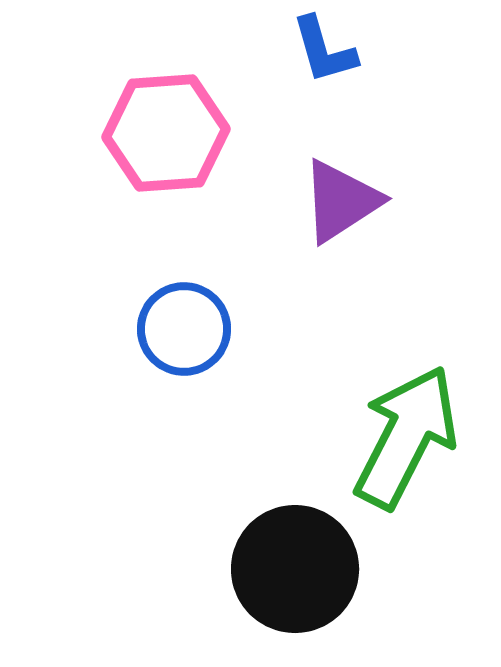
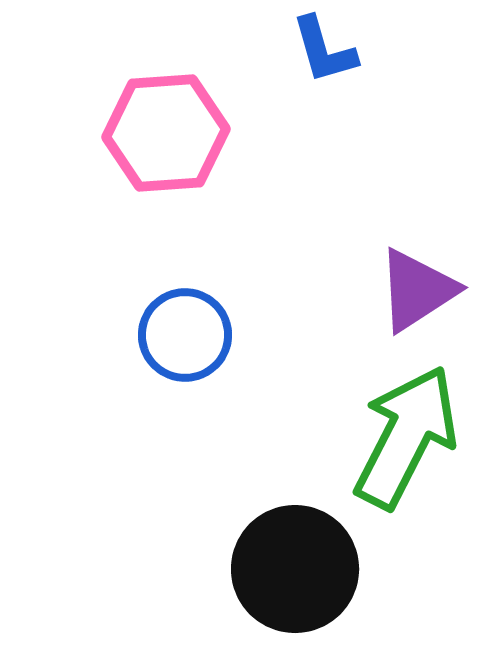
purple triangle: moved 76 px right, 89 px down
blue circle: moved 1 px right, 6 px down
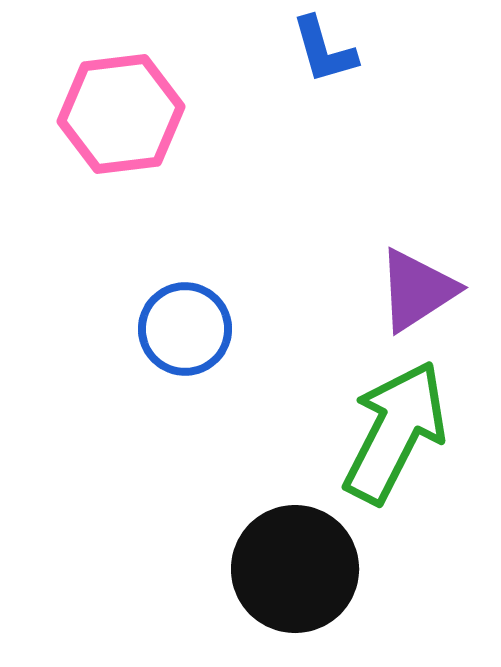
pink hexagon: moved 45 px left, 19 px up; rotated 3 degrees counterclockwise
blue circle: moved 6 px up
green arrow: moved 11 px left, 5 px up
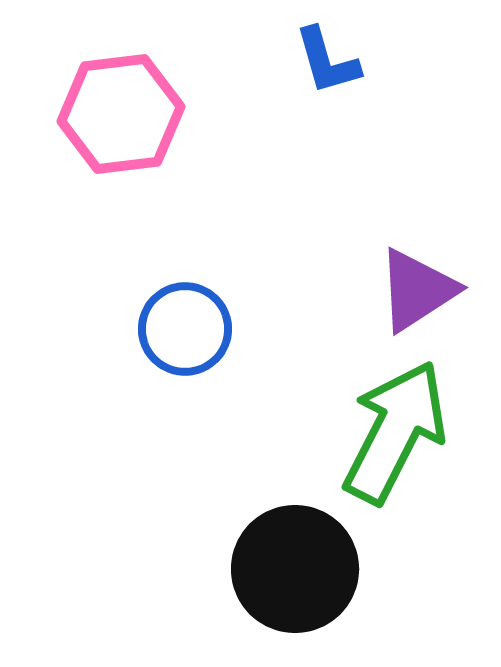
blue L-shape: moved 3 px right, 11 px down
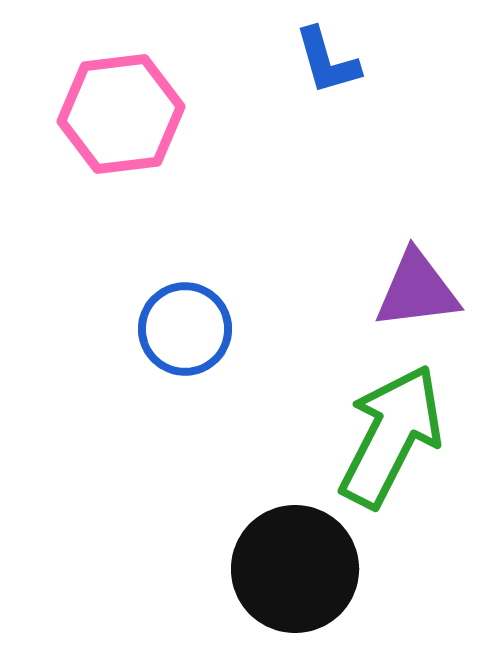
purple triangle: rotated 26 degrees clockwise
green arrow: moved 4 px left, 4 px down
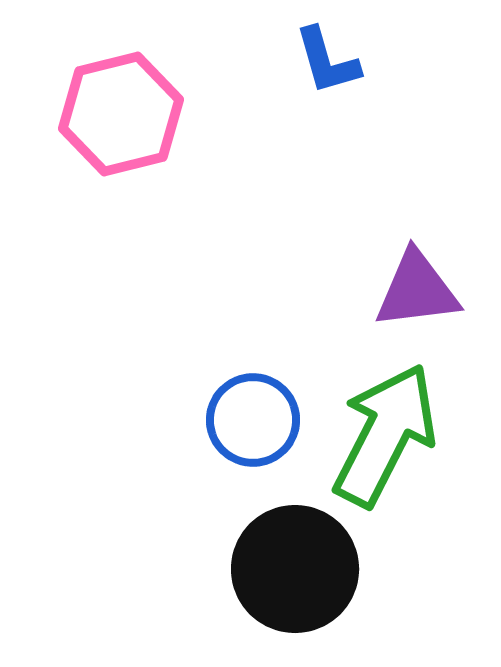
pink hexagon: rotated 7 degrees counterclockwise
blue circle: moved 68 px right, 91 px down
green arrow: moved 6 px left, 1 px up
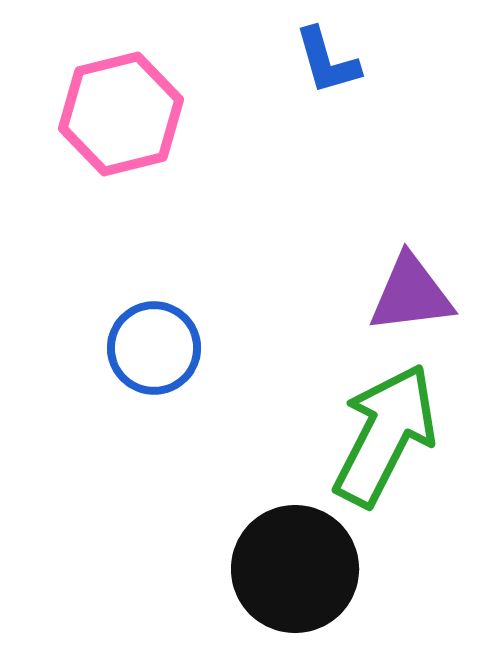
purple triangle: moved 6 px left, 4 px down
blue circle: moved 99 px left, 72 px up
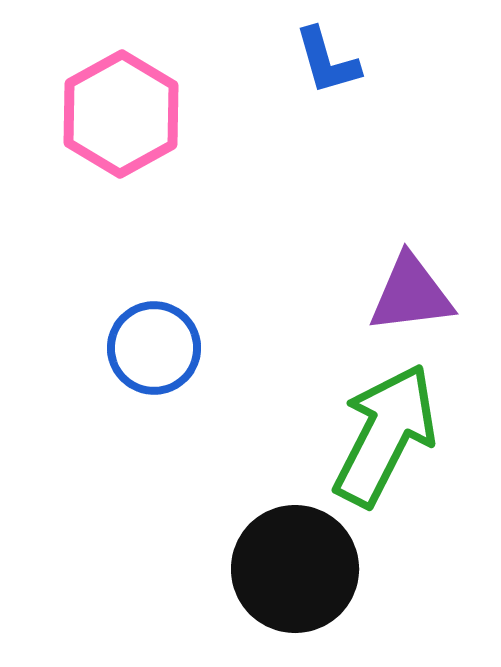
pink hexagon: rotated 15 degrees counterclockwise
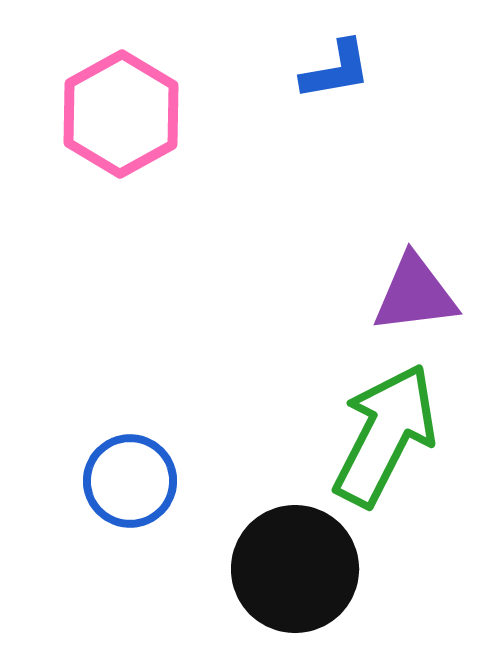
blue L-shape: moved 9 px right, 9 px down; rotated 84 degrees counterclockwise
purple triangle: moved 4 px right
blue circle: moved 24 px left, 133 px down
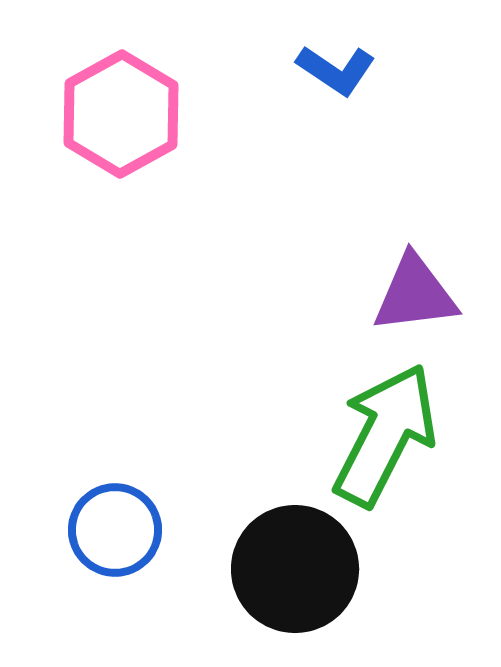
blue L-shape: rotated 44 degrees clockwise
blue circle: moved 15 px left, 49 px down
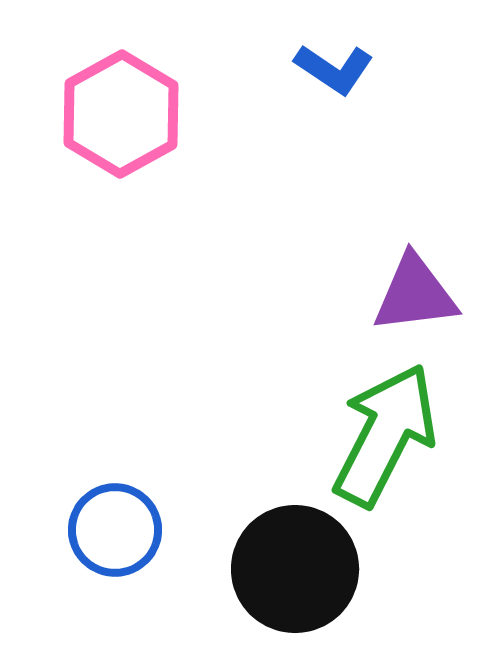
blue L-shape: moved 2 px left, 1 px up
